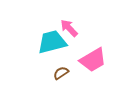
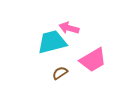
pink arrow: rotated 30 degrees counterclockwise
brown semicircle: moved 1 px left
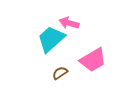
pink arrow: moved 5 px up
cyan trapezoid: moved 1 px left, 3 px up; rotated 28 degrees counterclockwise
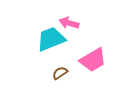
cyan trapezoid: rotated 20 degrees clockwise
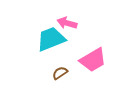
pink arrow: moved 2 px left
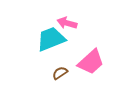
pink trapezoid: moved 2 px left, 2 px down; rotated 12 degrees counterclockwise
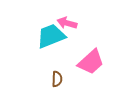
cyan trapezoid: moved 3 px up
brown semicircle: moved 3 px left, 6 px down; rotated 126 degrees clockwise
